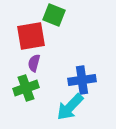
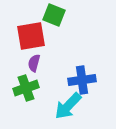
cyan arrow: moved 2 px left, 1 px up
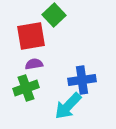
green square: rotated 25 degrees clockwise
purple semicircle: moved 1 px down; rotated 66 degrees clockwise
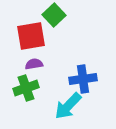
blue cross: moved 1 px right, 1 px up
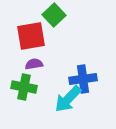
green cross: moved 2 px left, 1 px up; rotated 30 degrees clockwise
cyan arrow: moved 7 px up
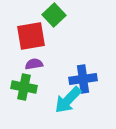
cyan arrow: moved 1 px down
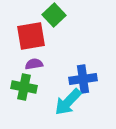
cyan arrow: moved 2 px down
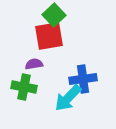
red square: moved 18 px right
cyan arrow: moved 4 px up
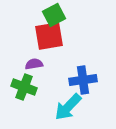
green square: rotated 15 degrees clockwise
blue cross: moved 1 px down
green cross: rotated 10 degrees clockwise
cyan arrow: moved 9 px down
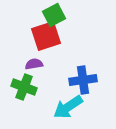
red square: moved 3 px left; rotated 8 degrees counterclockwise
cyan arrow: rotated 12 degrees clockwise
